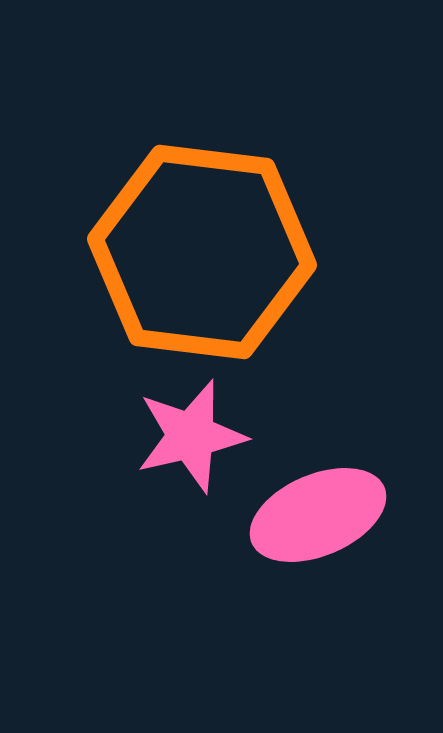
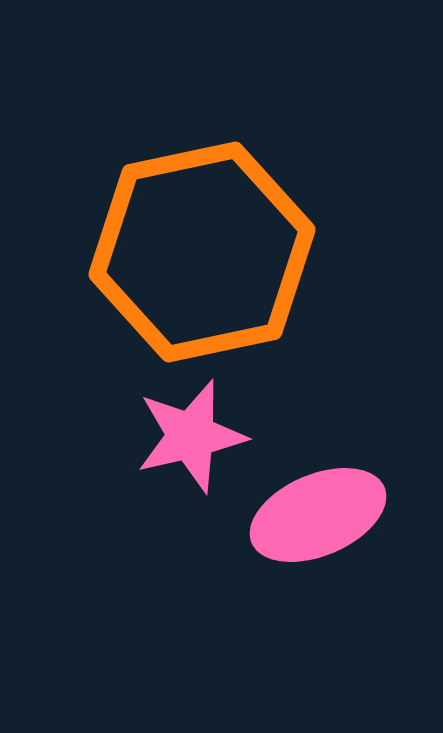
orange hexagon: rotated 19 degrees counterclockwise
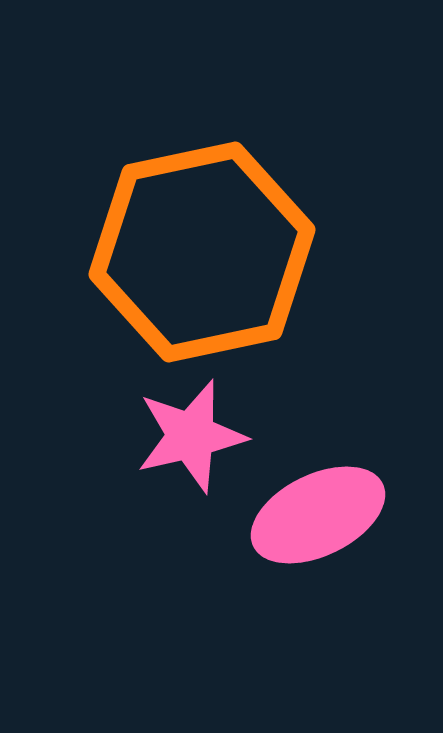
pink ellipse: rotated 3 degrees counterclockwise
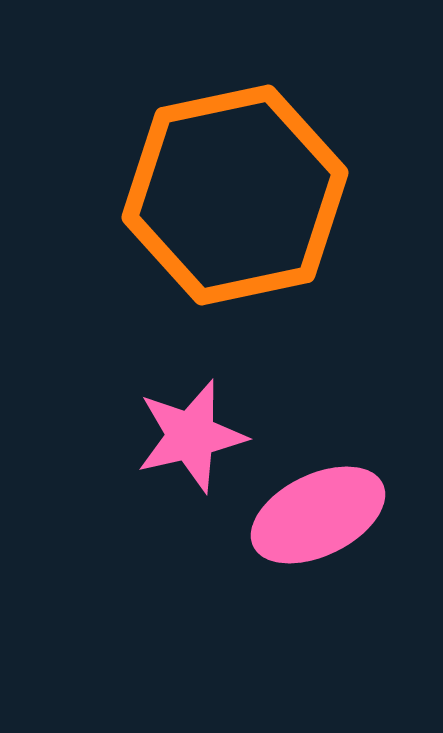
orange hexagon: moved 33 px right, 57 px up
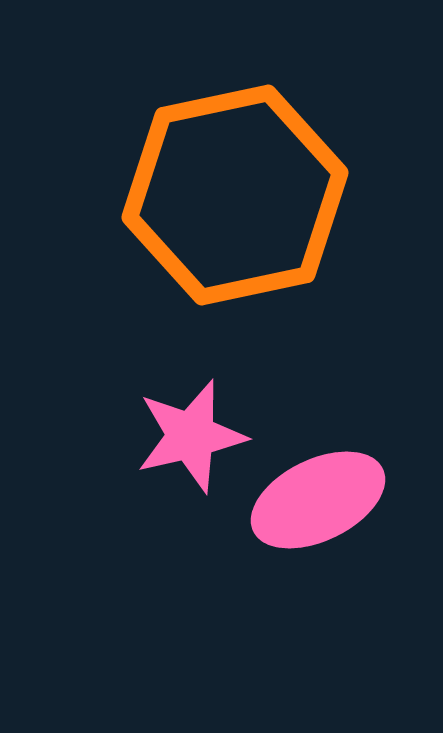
pink ellipse: moved 15 px up
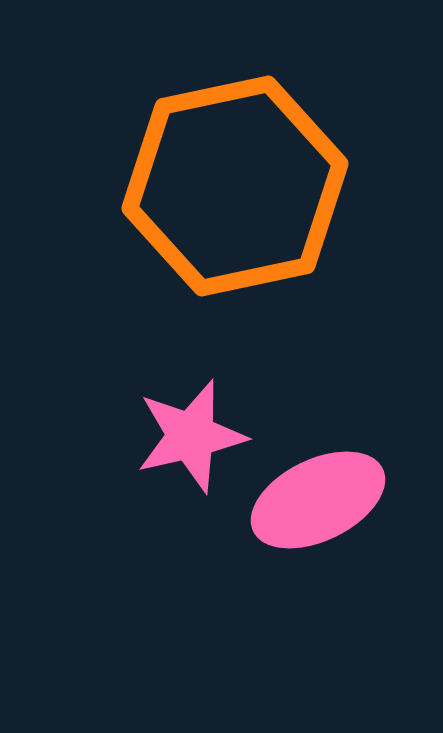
orange hexagon: moved 9 px up
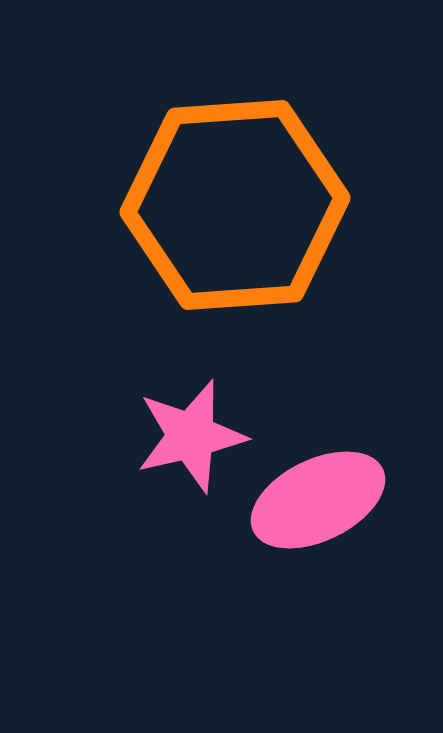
orange hexagon: moved 19 px down; rotated 8 degrees clockwise
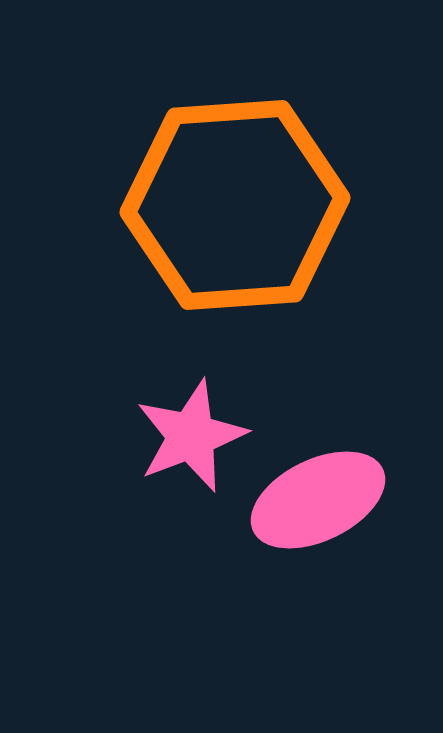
pink star: rotated 8 degrees counterclockwise
